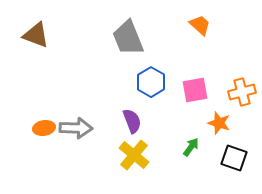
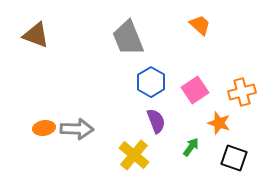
pink square: rotated 24 degrees counterclockwise
purple semicircle: moved 24 px right
gray arrow: moved 1 px right, 1 px down
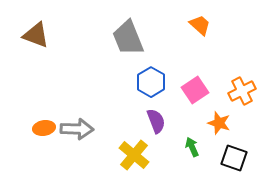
orange cross: moved 1 px up; rotated 12 degrees counterclockwise
green arrow: moved 1 px right; rotated 60 degrees counterclockwise
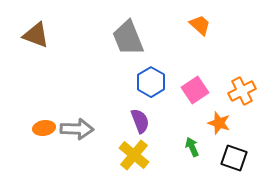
purple semicircle: moved 16 px left
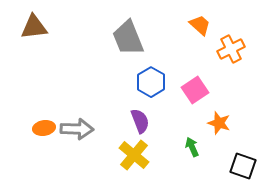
brown triangle: moved 2 px left, 8 px up; rotated 28 degrees counterclockwise
orange cross: moved 11 px left, 42 px up
black square: moved 9 px right, 8 px down
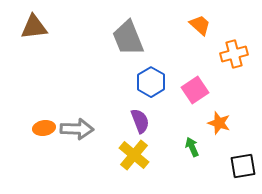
orange cross: moved 3 px right, 5 px down; rotated 12 degrees clockwise
black square: rotated 28 degrees counterclockwise
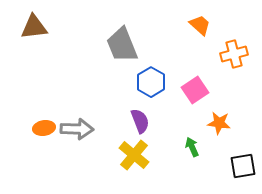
gray trapezoid: moved 6 px left, 7 px down
orange star: rotated 10 degrees counterclockwise
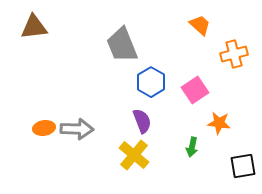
purple semicircle: moved 2 px right
green arrow: rotated 144 degrees counterclockwise
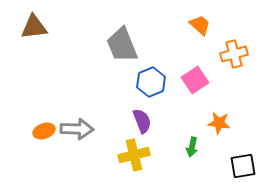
blue hexagon: rotated 8 degrees clockwise
pink square: moved 10 px up
orange ellipse: moved 3 px down; rotated 10 degrees counterclockwise
yellow cross: rotated 36 degrees clockwise
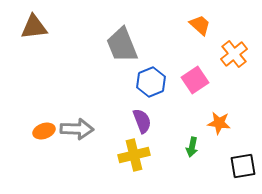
orange cross: rotated 24 degrees counterclockwise
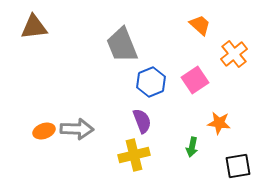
black square: moved 5 px left
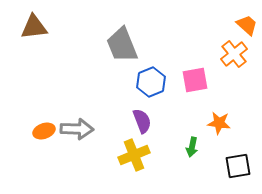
orange trapezoid: moved 47 px right
pink square: rotated 24 degrees clockwise
yellow cross: rotated 8 degrees counterclockwise
